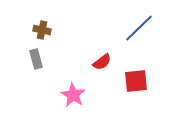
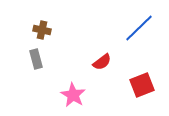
red square: moved 6 px right, 4 px down; rotated 15 degrees counterclockwise
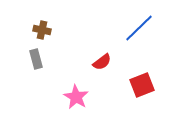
pink star: moved 3 px right, 2 px down
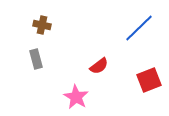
brown cross: moved 5 px up
red semicircle: moved 3 px left, 4 px down
red square: moved 7 px right, 5 px up
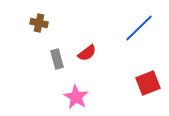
brown cross: moved 3 px left, 2 px up
gray rectangle: moved 21 px right
red semicircle: moved 12 px left, 13 px up
red square: moved 1 px left, 3 px down
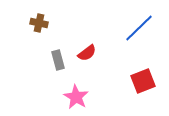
gray rectangle: moved 1 px right, 1 px down
red square: moved 5 px left, 2 px up
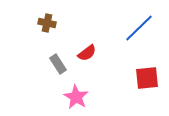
brown cross: moved 8 px right
gray rectangle: moved 4 px down; rotated 18 degrees counterclockwise
red square: moved 4 px right, 3 px up; rotated 15 degrees clockwise
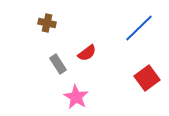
red square: rotated 30 degrees counterclockwise
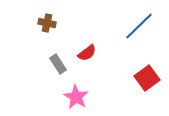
blue line: moved 2 px up
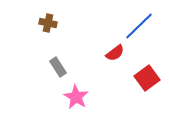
brown cross: moved 1 px right
red semicircle: moved 28 px right
gray rectangle: moved 3 px down
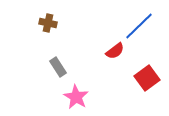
red semicircle: moved 2 px up
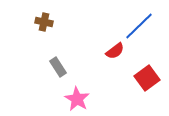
brown cross: moved 4 px left, 1 px up
pink star: moved 1 px right, 2 px down
